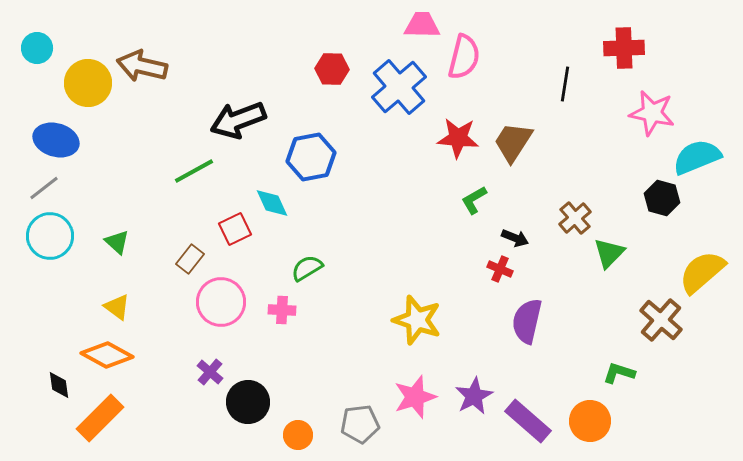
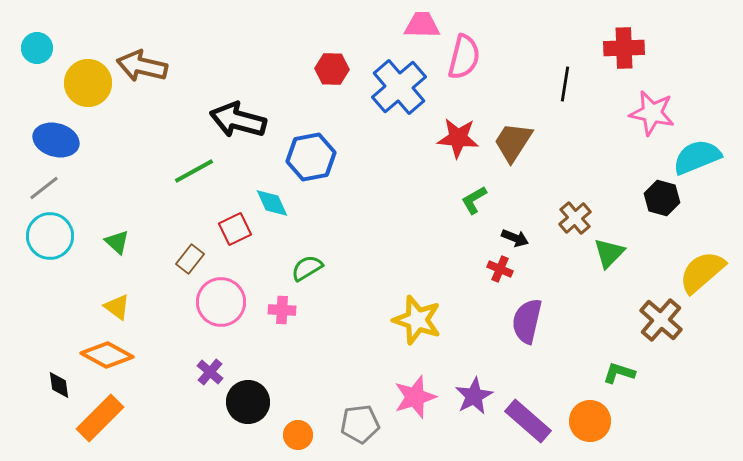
black arrow at (238, 120): rotated 36 degrees clockwise
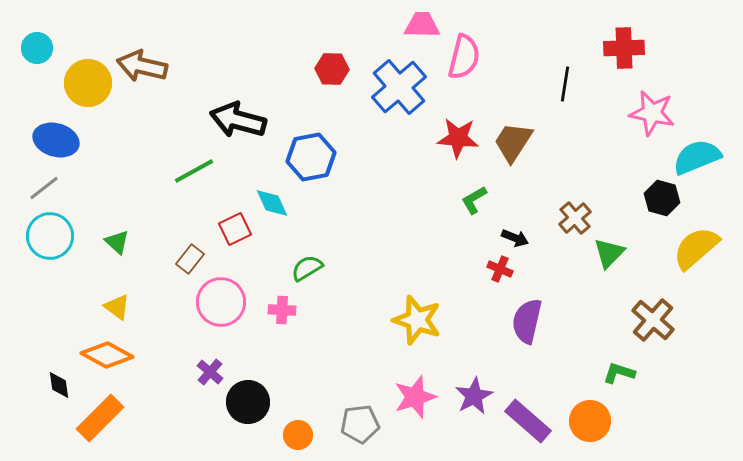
yellow semicircle at (702, 272): moved 6 px left, 24 px up
brown cross at (661, 320): moved 8 px left
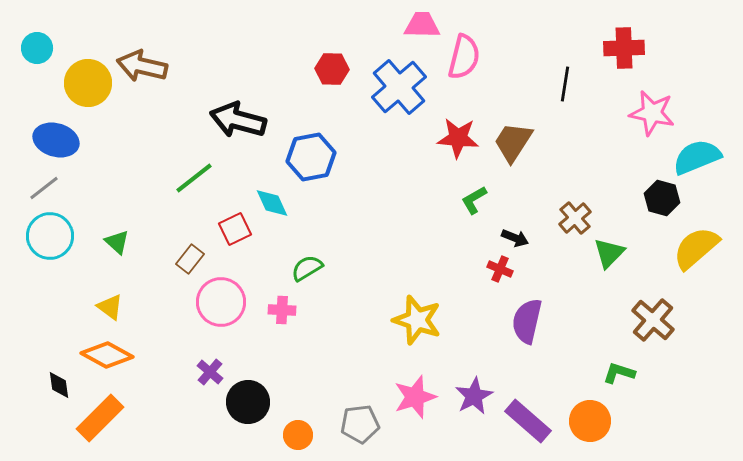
green line at (194, 171): moved 7 px down; rotated 9 degrees counterclockwise
yellow triangle at (117, 307): moved 7 px left
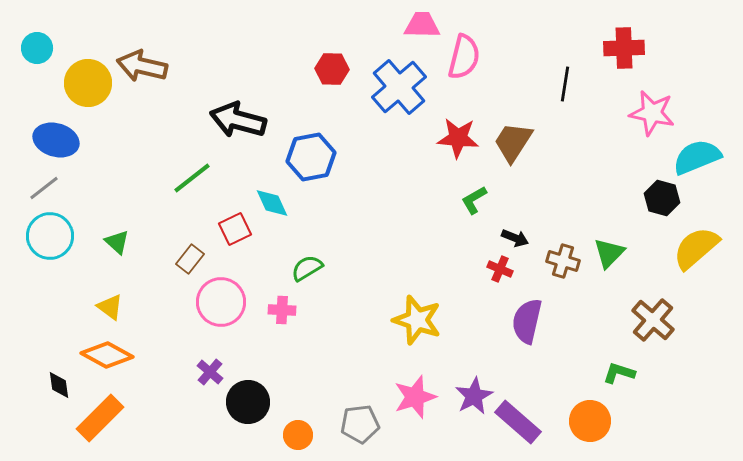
green line at (194, 178): moved 2 px left
brown cross at (575, 218): moved 12 px left, 43 px down; rotated 32 degrees counterclockwise
purple rectangle at (528, 421): moved 10 px left, 1 px down
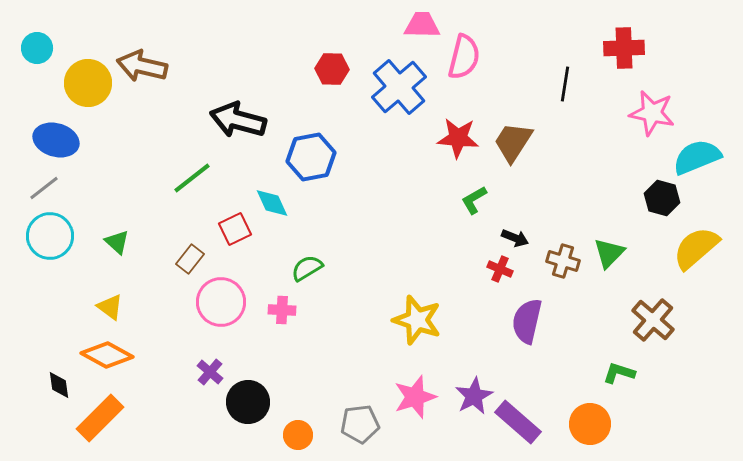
orange circle at (590, 421): moved 3 px down
